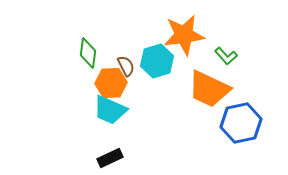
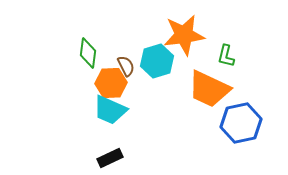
green L-shape: rotated 55 degrees clockwise
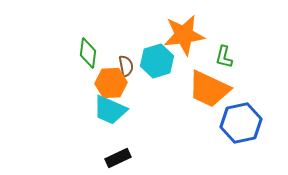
green L-shape: moved 2 px left, 1 px down
brown semicircle: rotated 15 degrees clockwise
black rectangle: moved 8 px right
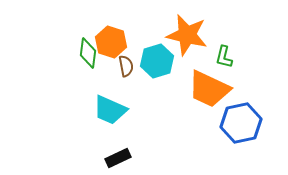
orange star: moved 3 px right; rotated 21 degrees clockwise
orange hexagon: moved 41 px up; rotated 20 degrees clockwise
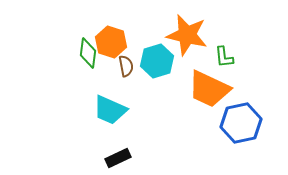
green L-shape: rotated 20 degrees counterclockwise
